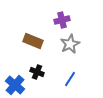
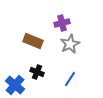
purple cross: moved 3 px down
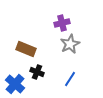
brown rectangle: moved 7 px left, 8 px down
blue cross: moved 1 px up
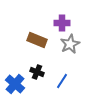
purple cross: rotated 14 degrees clockwise
brown rectangle: moved 11 px right, 9 px up
blue line: moved 8 px left, 2 px down
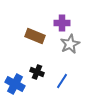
brown rectangle: moved 2 px left, 4 px up
blue cross: rotated 12 degrees counterclockwise
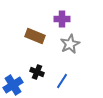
purple cross: moved 4 px up
blue cross: moved 2 px left, 1 px down; rotated 30 degrees clockwise
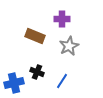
gray star: moved 1 px left, 2 px down
blue cross: moved 1 px right, 2 px up; rotated 18 degrees clockwise
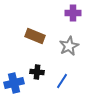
purple cross: moved 11 px right, 6 px up
black cross: rotated 16 degrees counterclockwise
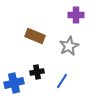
purple cross: moved 3 px right, 2 px down
black cross: rotated 16 degrees counterclockwise
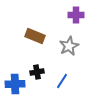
blue cross: moved 1 px right, 1 px down; rotated 12 degrees clockwise
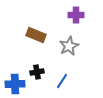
brown rectangle: moved 1 px right, 1 px up
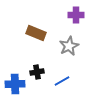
brown rectangle: moved 2 px up
blue line: rotated 28 degrees clockwise
